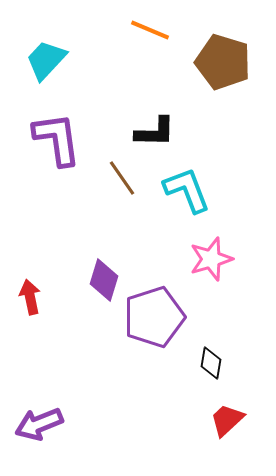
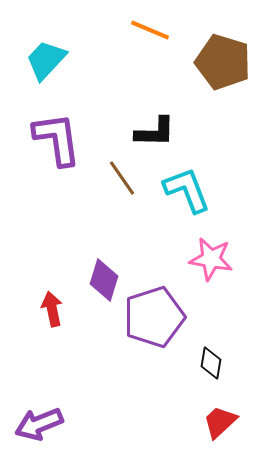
pink star: rotated 27 degrees clockwise
red arrow: moved 22 px right, 12 px down
red trapezoid: moved 7 px left, 2 px down
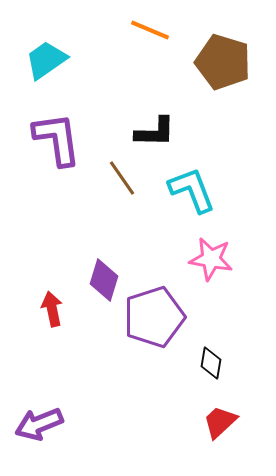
cyan trapezoid: rotated 12 degrees clockwise
cyan L-shape: moved 5 px right
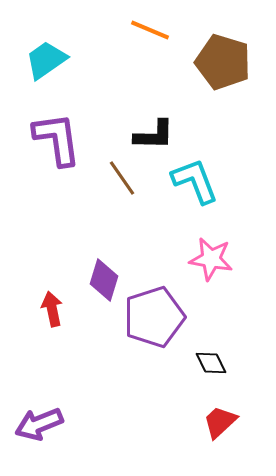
black L-shape: moved 1 px left, 3 px down
cyan L-shape: moved 3 px right, 9 px up
black diamond: rotated 36 degrees counterclockwise
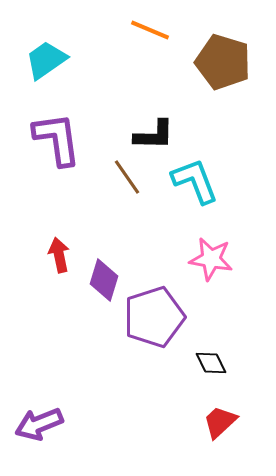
brown line: moved 5 px right, 1 px up
red arrow: moved 7 px right, 54 px up
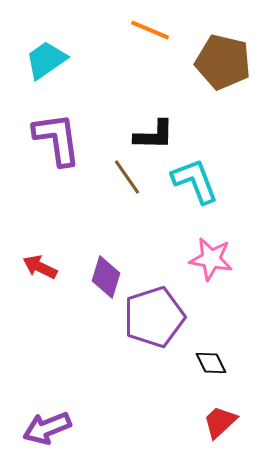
brown pentagon: rotated 4 degrees counterclockwise
red arrow: moved 19 px left, 12 px down; rotated 52 degrees counterclockwise
purple diamond: moved 2 px right, 3 px up
purple arrow: moved 8 px right, 4 px down
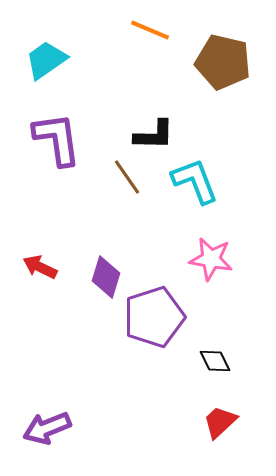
black diamond: moved 4 px right, 2 px up
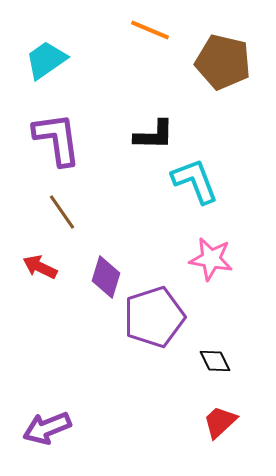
brown line: moved 65 px left, 35 px down
